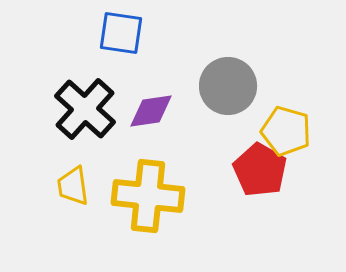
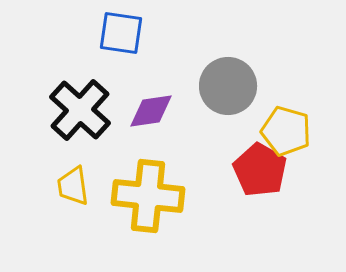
black cross: moved 5 px left, 1 px down
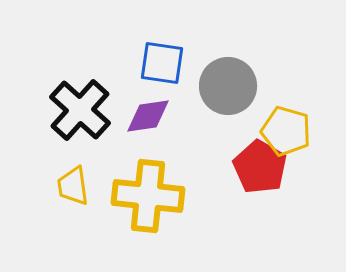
blue square: moved 41 px right, 30 px down
purple diamond: moved 3 px left, 5 px down
red pentagon: moved 3 px up
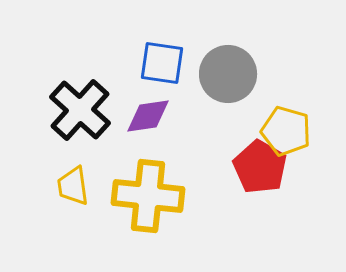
gray circle: moved 12 px up
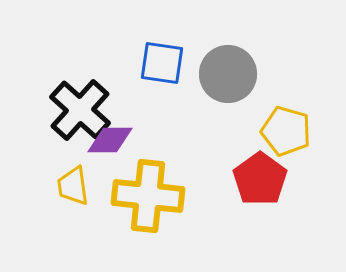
purple diamond: moved 38 px left, 24 px down; rotated 9 degrees clockwise
red pentagon: moved 12 px down; rotated 6 degrees clockwise
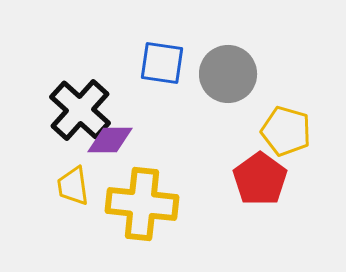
yellow cross: moved 6 px left, 8 px down
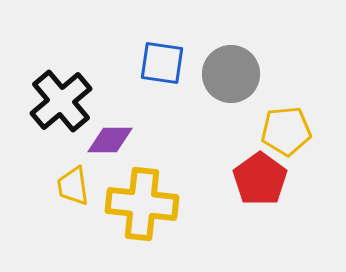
gray circle: moved 3 px right
black cross: moved 19 px left, 9 px up; rotated 8 degrees clockwise
yellow pentagon: rotated 21 degrees counterclockwise
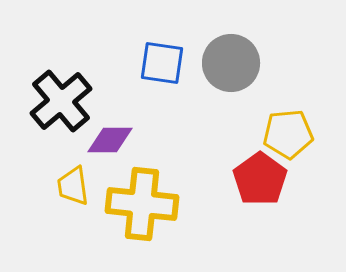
gray circle: moved 11 px up
yellow pentagon: moved 2 px right, 3 px down
